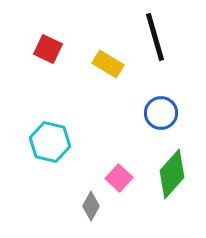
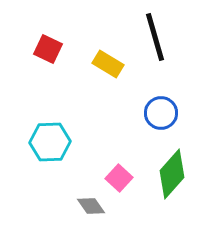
cyan hexagon: rotated 15 degrees counterclockwise
gray diamond: rotated 64 degrees counterclockwise
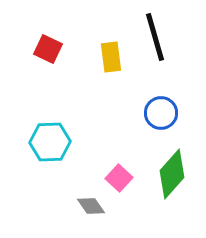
yellow rectangle: moved 3 px right, 7 px up; rotated 52 degrees clockwise
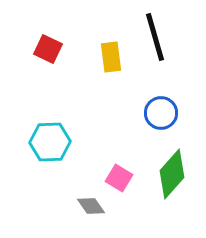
pink square: rotated 12 degrees counterclockwise
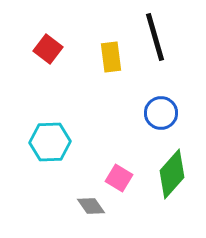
red square: rotated 12 degrees clockwise
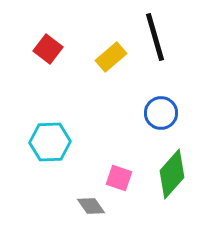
yellow rectangle: rotated 56 degrees clockwise
pink square: rotated 12 degrees counterclockwise
